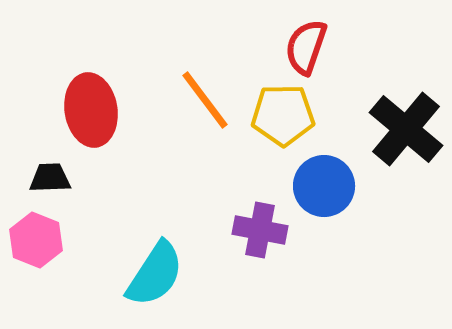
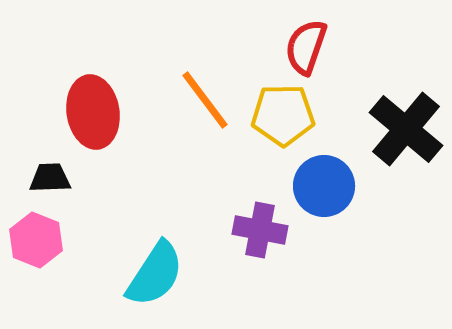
red ellipse: moved 2 px right, 2 px down
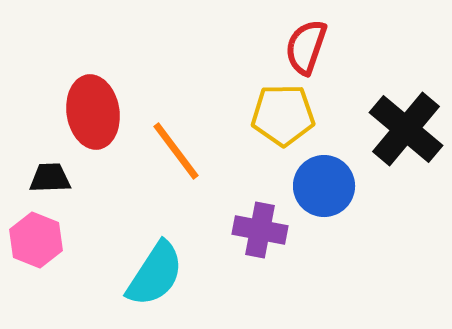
orange line: moved 29 px left, 51 px down
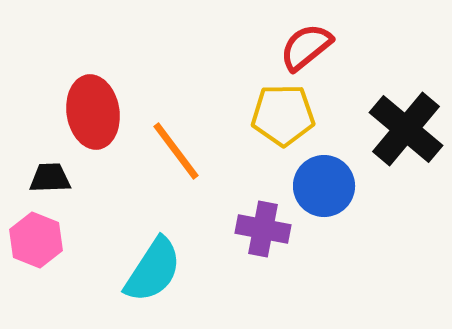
red semicircle: rotated 32 degrees clockwise
purple cross: moved 3 px right, 1 px up
cyan semicircle: moved 2 px left, 4 px up
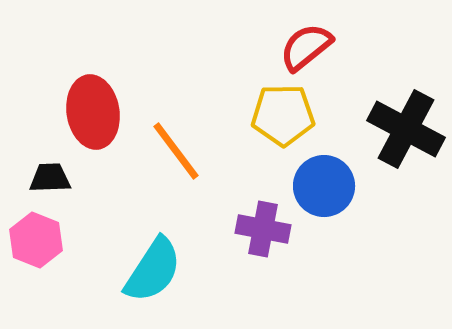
black cross: rotated 12 degrees counterclockwise
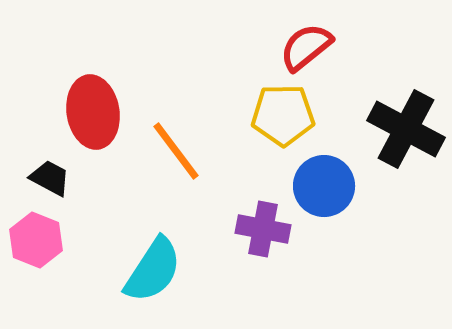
black trapezoid: rotated 30 degrees clockwise
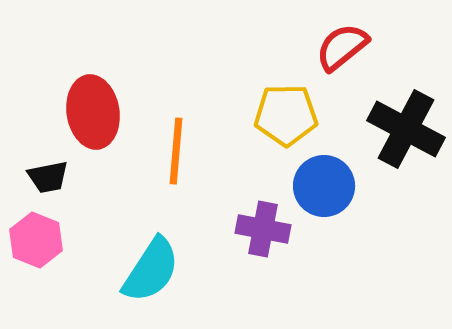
red semicircle: moved 36 px right
yellow pentagon: moved 3 px right
orange line: rotated 42 degrees clockwise
black trapezoid: moved 2 px left, 1 px up; rotated 141 degrees clockwise
cyan semicircle: moved 2 px left
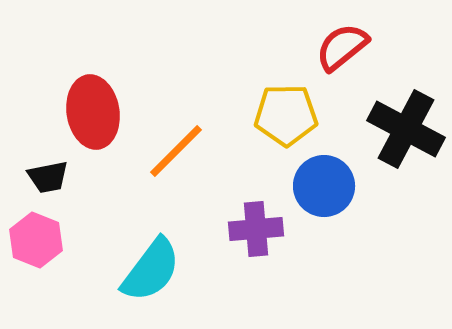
orange line: rotated 40 degrees clockwise
purple cross: moved 7 px left; rotated 16 degrees counterclockwise
cyan semicircle: rotated 4 degrees clockwise
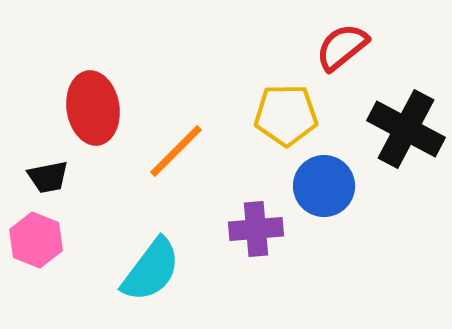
red ellipse: moved 4 px up
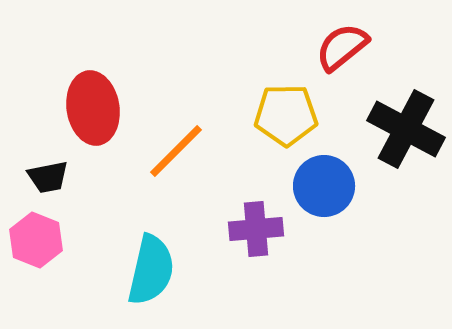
cyan semicircle: rotated 24 degrees counterclockwise
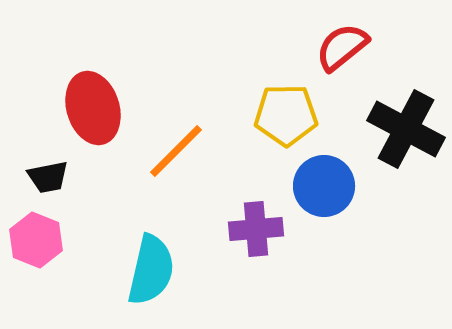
red ellipse: rotated 8 degrees counterclockwise
